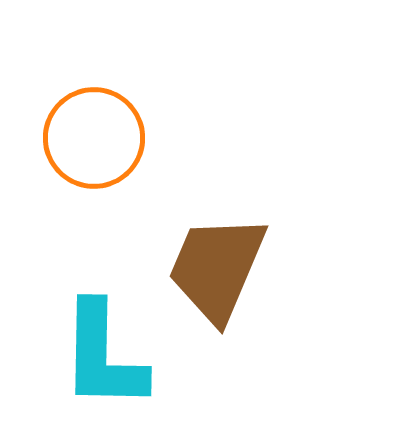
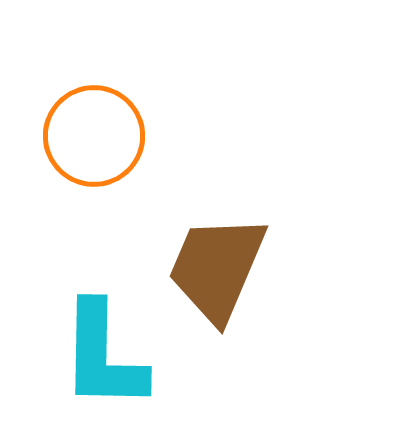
orange circle: moved 2 px up
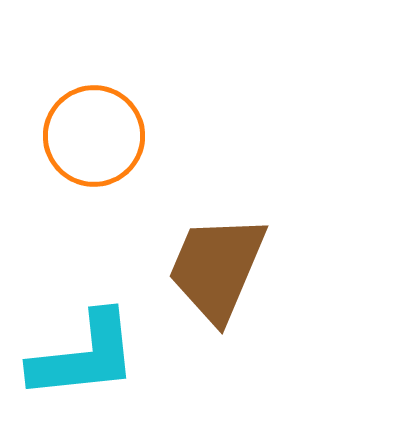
cyan L-shape: moved 19 px left; rotated 97 degrees counterclockwise
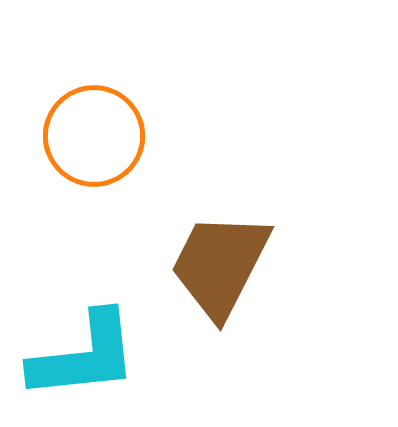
brown trapezoid: moved 3 px right, 3 px up; rotated 4 degrees clockwise
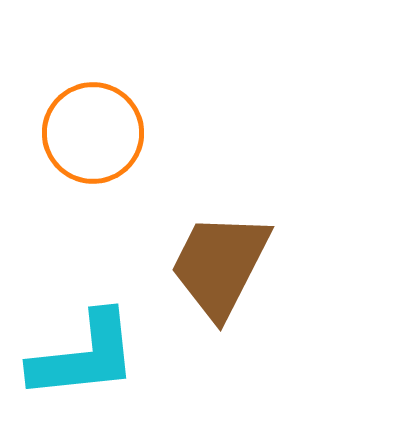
orange circle: moved 1 px left, 3 px up
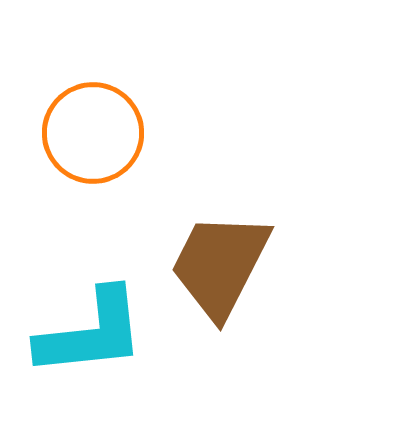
cyan L-shape: moved 7 px right, 23 px up
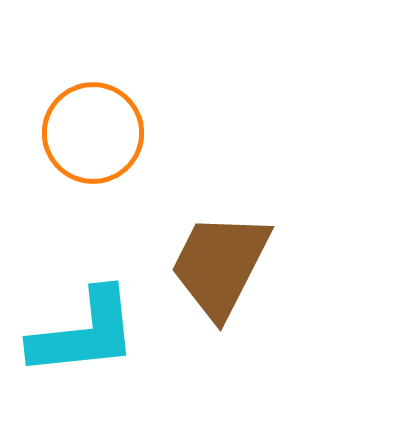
cyan L-shape: moved 7 px left
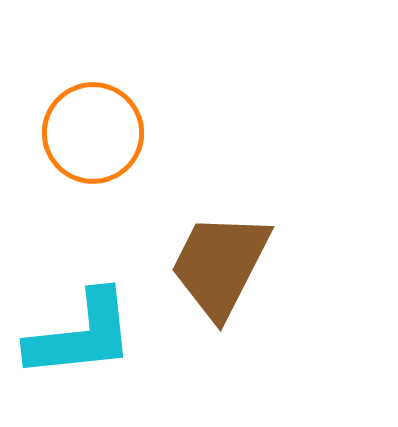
cyan L-shape: moved 3 px left, 2 px down
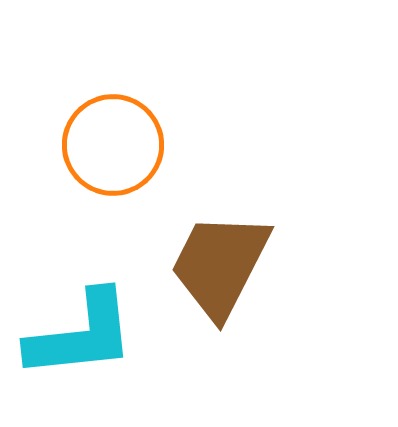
orange circle: moved 20 px right, 12 px down
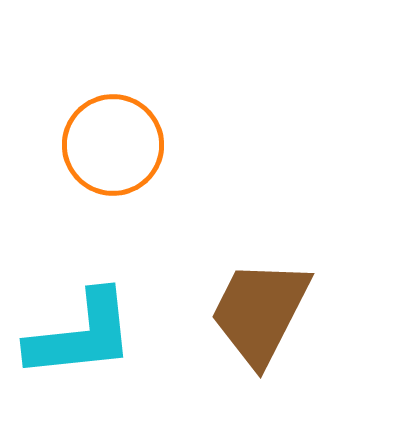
brown trapezoid: moved 40 px right, 47 px down
